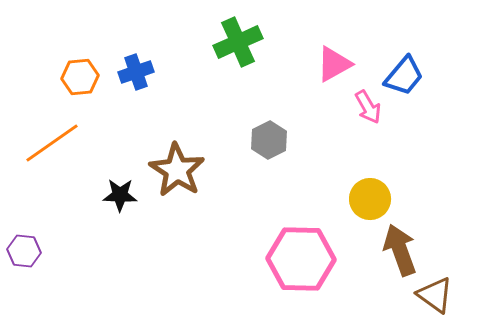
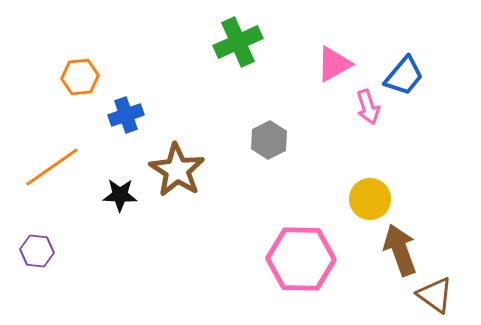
blue cross: moved 10 px left, 43 px down
pink arrow: rotated 12 degrees clockwise
orange line: moved 24 px down
purple hexagon: moved 13 px right
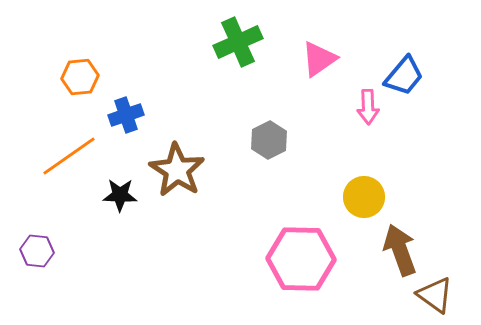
pink triangle: moved 15 px left, 5 px up; rotated 6 degrees counterclockwise
pink arrow: rotated 16 degrees clockwise
orange line: moved 17 px right, 11 px up
yellow circle: moved 6 px left, 2 px up
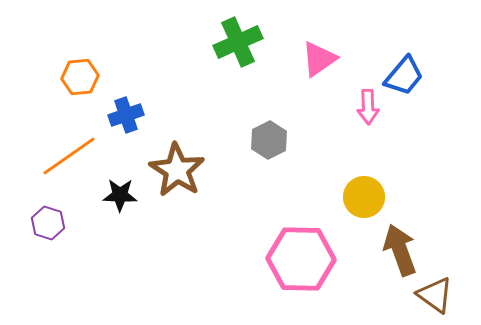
purple hexagon: moved 11 px right, 28 px up; rotated 12 degrees clockwise
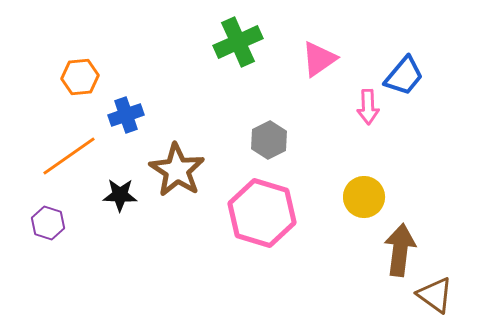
brown arrow: rotated 27 degrees clockwise
pink hexagon: moved 39 px left, 46 px up; rotated 16 degrees clockwise
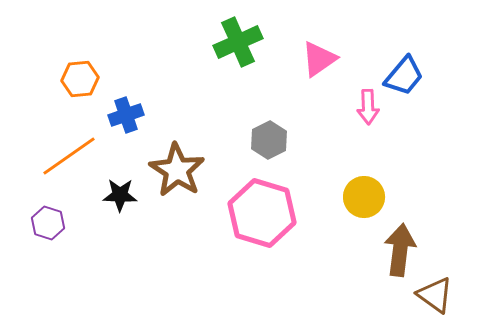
orange hexagon: moved 2 px down
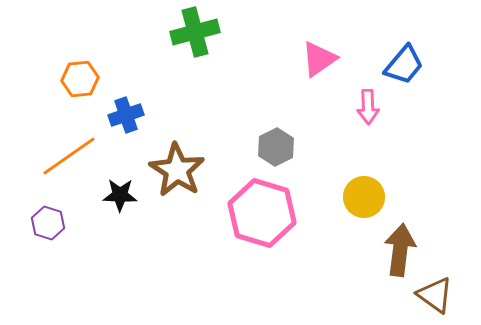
green cross: moved 43 px left, 10 px up; rotated 9 degrees clockwise
blue trapezoid: moved 11 px up
gray hexagon: moved 7 px right, 7 px down
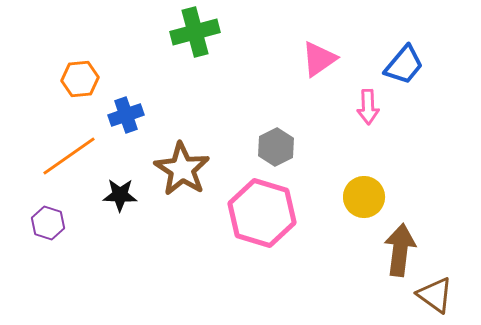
brown star: moved 5 px right, 1 px up
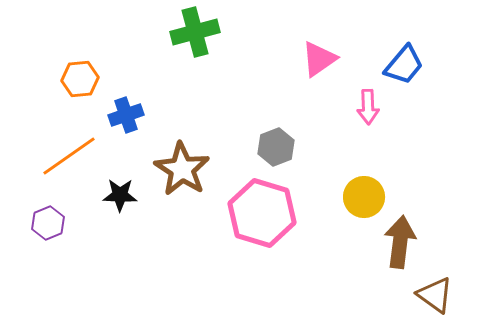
gray hexagon: rotated 6 degrees clockwise
purple hexagon: rotated 20 degrees clockwise
brown arrow: moved 8 px up
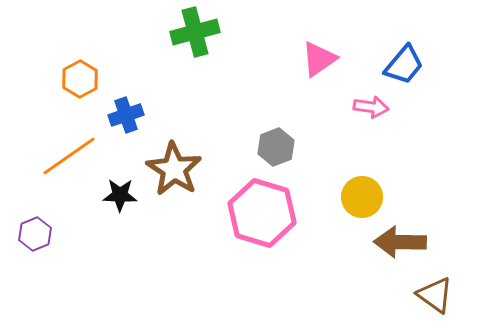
orange hexagon: rotated 24 degrees counterclockwise
pink arrow: moved 3 px right; rotated 80 degrees counterclockwise
brown star: moved 8 px left
yellow circle: moved 2 px left
purple hexagon: moved 13 px left, 11 px down
brown arrow: rotated 96 degrees counterclockwise
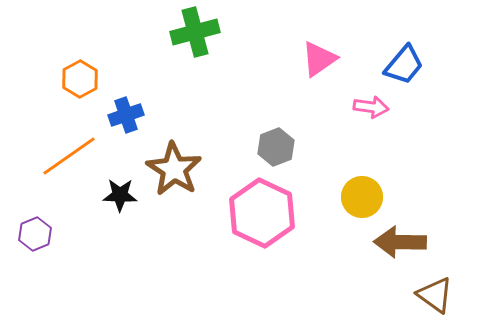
pink hexagon: rotated 8 degrees clockwise
